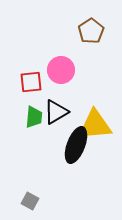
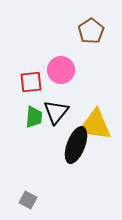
black triangle: rotated 20 degrees counterclockwise
yellow triangle: rotated 12 degrees clockwise
gray square: moved 2 px left, 1 px up
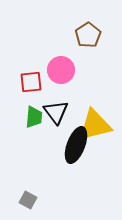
brown pentagon: moved 3 px left, 4 px down
black triangle: rotated 16 degrees counterclockwise
yellow triangle: rotated 21 degrees counterclockwise
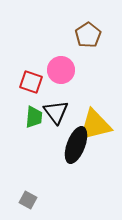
red square: rotated 25 degrees clockwise
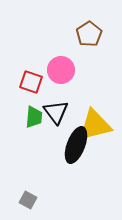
brown pentagon: moved 1 px right, 1 px up
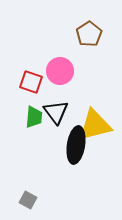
pink circle: moved 1 px left, 1 px down
black ellipse: rotated 12 degrees counterclockwise
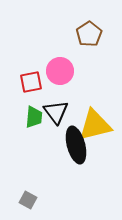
red square: rotated 30 degrees counterclockwise
black ellipse: rotated 24 degrees counterclockwise
